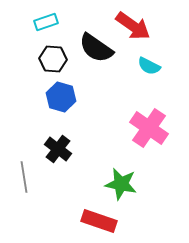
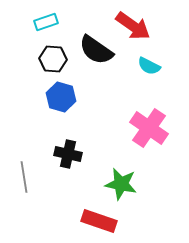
black semicircle: moved 2 px down
black cross: moved 10 px right, 5 px down; rotated 24 degrees counterclockwise
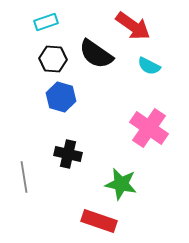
black semicircle: moved 4 px down
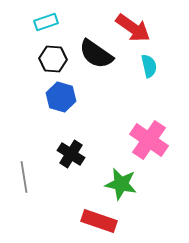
red arrow: moved 2 px down
cyan semicircle: rotated 130 degrees counterclockwise
pink cross: moved 12 px down
black cross: moved 3 px right; rotated 20 degrees clockwise
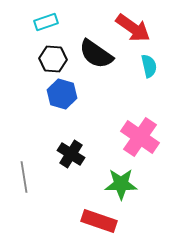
blue hexagon: moved 1 px right, 3 px up
pink cross: moved 9 px left, 3 px up
green star: rotated 12 degrees counterclockwise
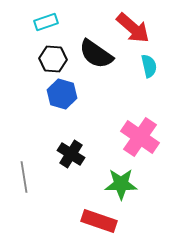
red arrow: rotated 6 degrees clockwise
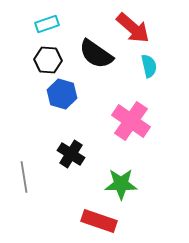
cyan rectangle: moved 1 px right, 2 px down
black hexagon: moved 5 px left, 1 px down
pink cross: moved 9 px left, 16 px up
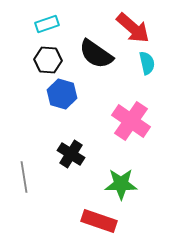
cyan semicircle: moved 2 px left, 3 px up
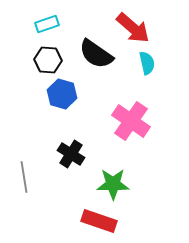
green star: moved 8 px left
